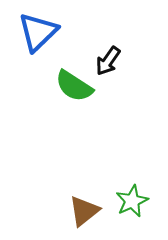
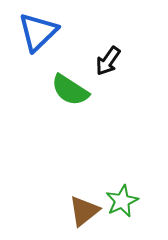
green semicircle: moved 4 px left, 4 px down
green star: moved 10 px left
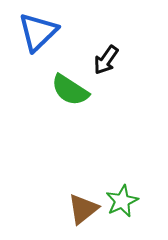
black arrow: moved 2 px left, 1 px up
brown triangle: moved 1 px left, 2 px up
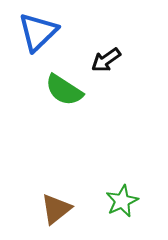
black arrow: rotated 20 degrees clockwise
green semicircle: moved 6 px left
brown triangle: moved 27 px left
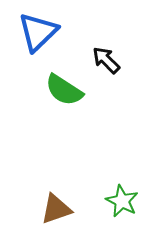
black arrow: rotated 80 degrees clockwise
green star: rotated 20 degrees counterclockwise
brown triangle: rotated 20 degrees clockwise
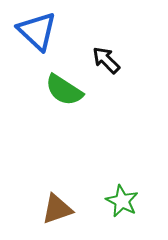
blue triangle: moved 1 px left, 1 px up; rotated 33 degrees counterclockwise
brown triangle: moved 1 px right
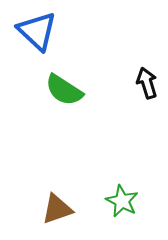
black arrow: moved 41 px right, 23 px down; rotated 28 degrees clockwise
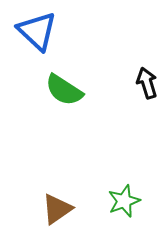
green star: moved 2 px right; rotated 24 degrees clockwise
brown triangle: rotated 16 degrees counterclockwise
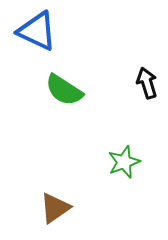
blue triangle: rotated 18 degrees counterclockwise
green star: moved 39 px up
brown triangle: moved 2 px left, 1 px up
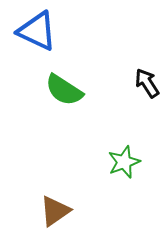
black arrow: rotated 16 degrees counterclockwise
brown triangle: moved 3 px down
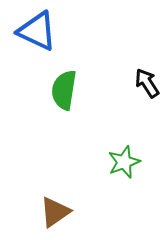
green semicircle: rotated 66 degrees clockwise
brown triangle: moved 1 px down
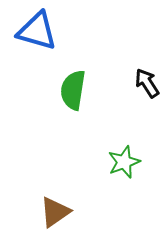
blue triangle: rotated 9 degrees counterclockwise
green semicircle: moved 9 px right
